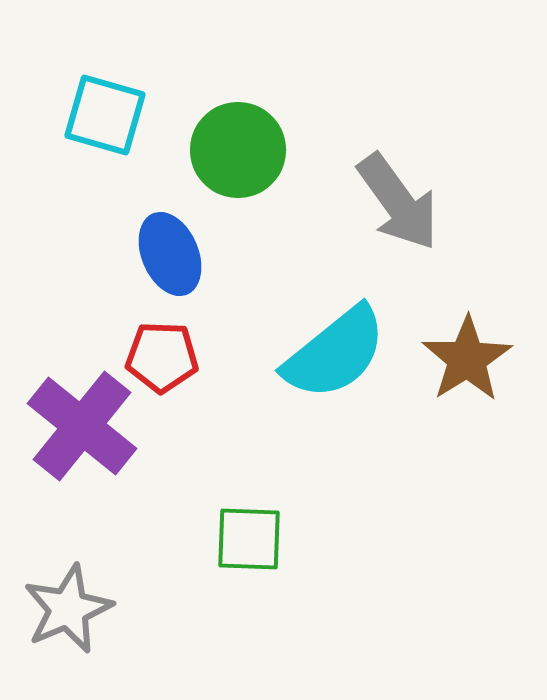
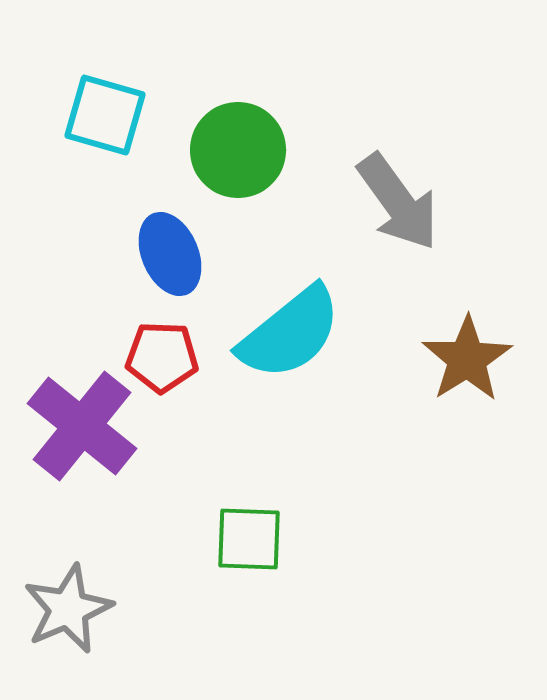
cyan semicircle: moved 45 px left, 20 px up
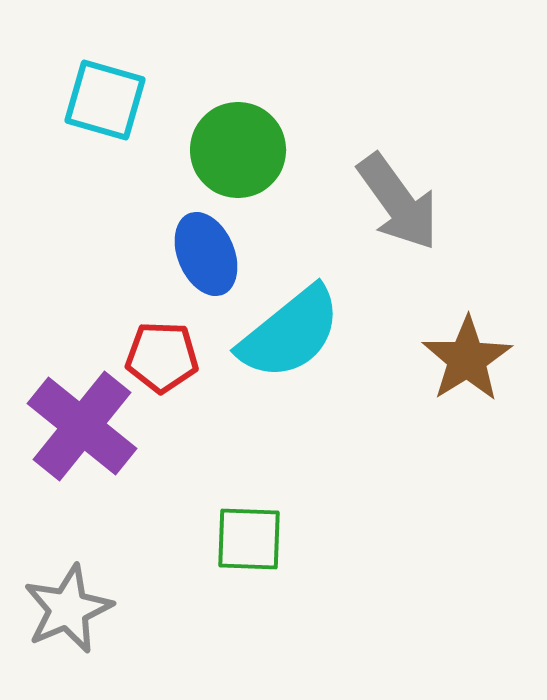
cyan square: moved 15 px up
blue ellipse: moved 36 px right
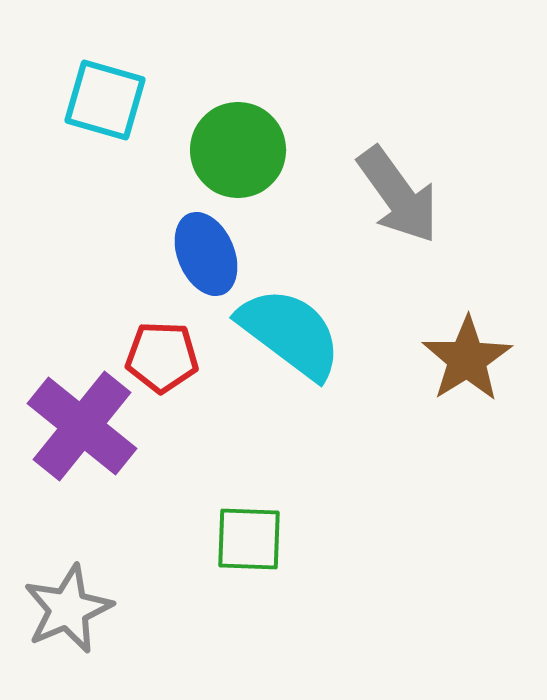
gray arrow: moved 7 px up
cyan semicircle: rotated 104 degrees counterclockwise
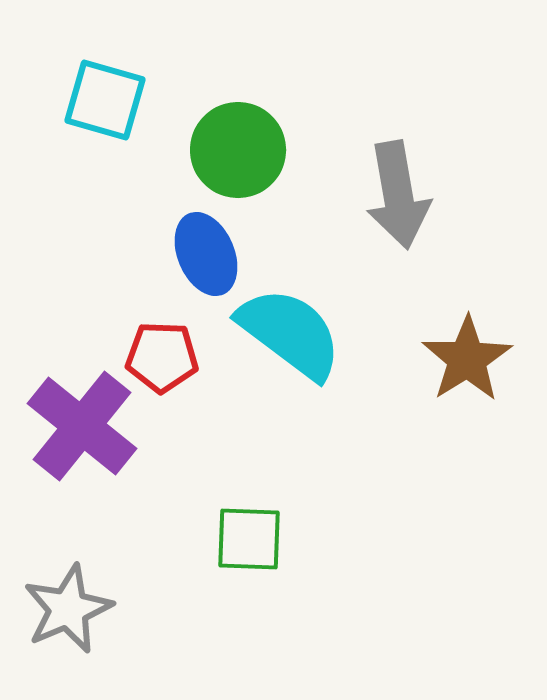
gray arrow: rotated 26 degrees clockwise
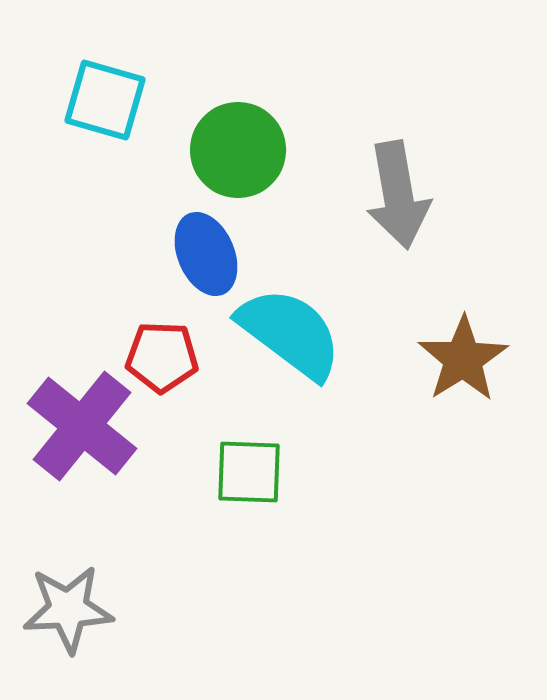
brown star: moved 4 px left
green square: moved 67 px up
gray star: rotated 20 degrees clockwise
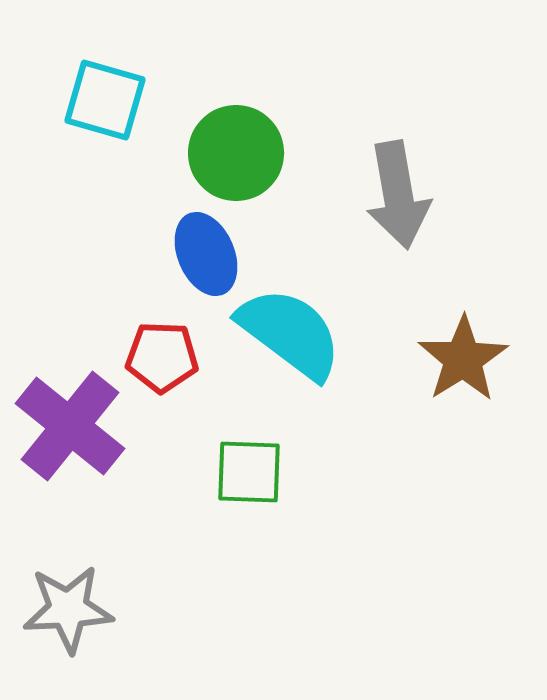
green circle: moved 2 px left, 3 px down
purple cross: moved 12 px left
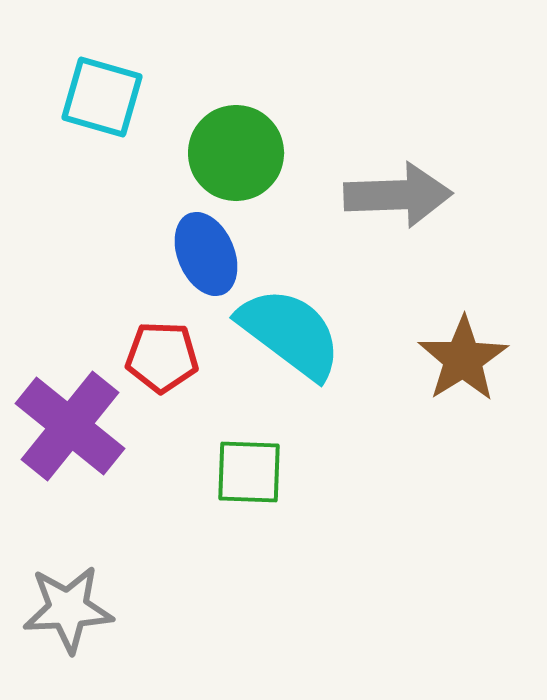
cyan square: moved 3 px left, 3 px up
gray arrow: rotated 82 degrees counterclockwise
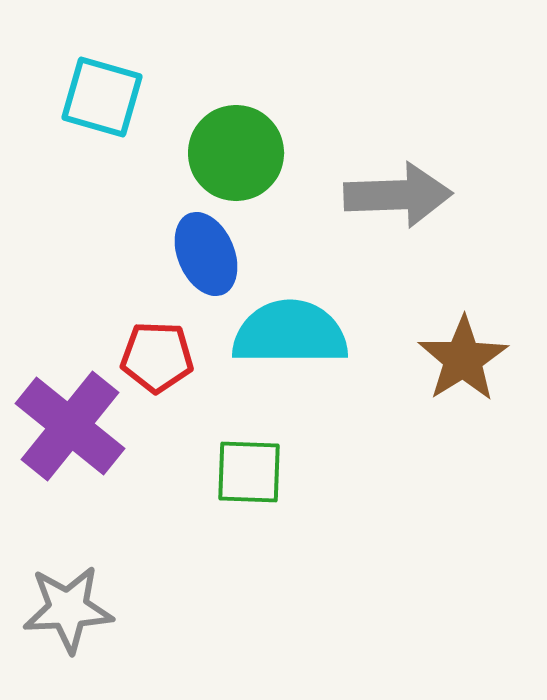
cyan semicircle: rotated 37 degrees counterclockwise
red pentagon: moved 5 px left
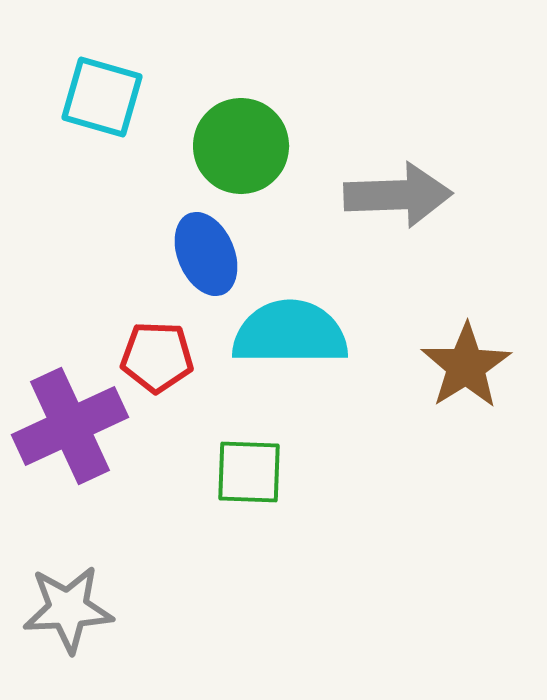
green circle: moved 5 px right, 7 px up
brown star: moved 3 px right, 7 px down
purple cross: rotated 26 degrees clockwise
